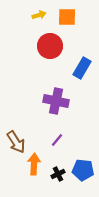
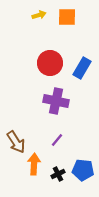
red circle: moved 17 px down
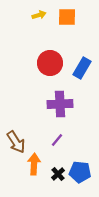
purple cross: moved 4 px right, 3 px down; rotated 15 degrees counterclockwise
blue pentagon: moved 3 px left, 2 px down
black cross: rotated 16 degrees counterclockwise
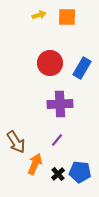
orange arrow: moved 1 px right; rotated 20 degrees clockwise
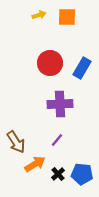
orange arrow: rotated 35 degrees clockwise
blue pentagon: moved 2 px right, 2 px down
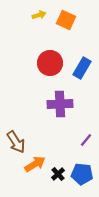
orange square: moved 1 px left, 3 px down; rotated 24 degrees clockwise
purple line: moved 29 px right
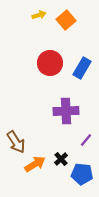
orange square: rotated 24 degrees clockwise
purple cross: moved 6 px right, 7 px down
black cross: moved 3 px right, 15 px up
